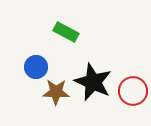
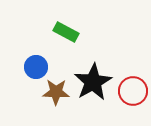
black star: rotated 18 degrees clockwise
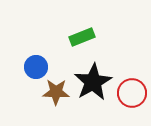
green rectangle: moved 16 px right, 5 px down; rotated 50 degrees counterclockwise
red circle: moved 1 px left, 2 px down
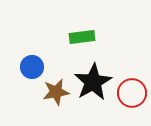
green rectangle: rotated 15 degrees clockwise
blue circle: moved 4 px left
brown star: rotated 12 degrees counterclockwise
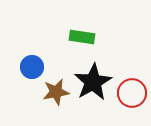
green rectangle: rotated 15 degrees clockwise
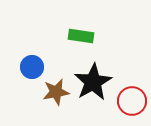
green rectangle: moved 1 px left, 1 px up
red circle: moved 8 px down
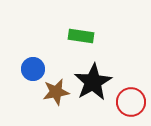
blue circle: moved 1 px right, 2 px down
red circle: moved 1 px left, 1 px down
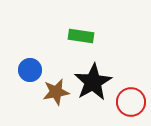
blue circle: moved 3 px left, 1 px down
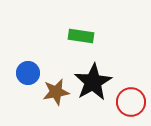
blue circle: moved 2 px left, 3 px down
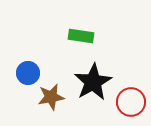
brown star: moved 5 px left, 5 px down
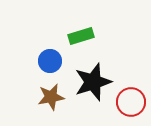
green rectangle: rotated 25 degrees counterclockwise
blue circle: moved 22 px right, 12 px up
black star: rotated 12 degrees clockwise
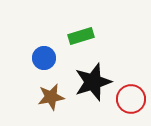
blue circle: moved 6 px left, 3 px up
red circle: moved 3 px up
